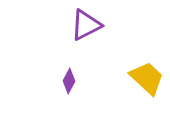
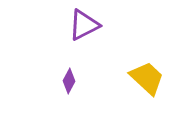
purple triangle: moved 2 px left
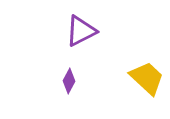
purple triangle: moved 3 px left, 6 px down
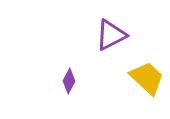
purple triangle: moved 30 px right, 4 px down
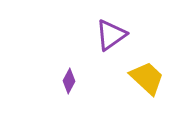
purple triangle: rotated 8 degrees counterclockwise
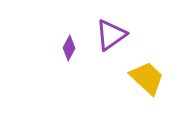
purple diamond: moved 33 px up
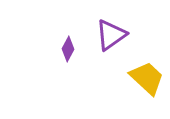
purple diamond: moved 1 px left, 1 px down
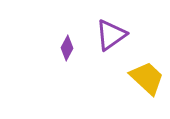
purple diamond: moved 1 px left, 1 px up
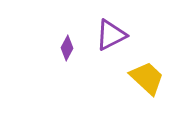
purple triangle: rotated 8 degrees clockwise
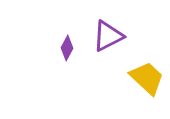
purple triangle: moved 3 px left, 1 px down
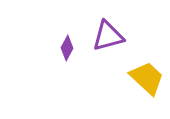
purple triangle: rotated 12 degrees clockwise
